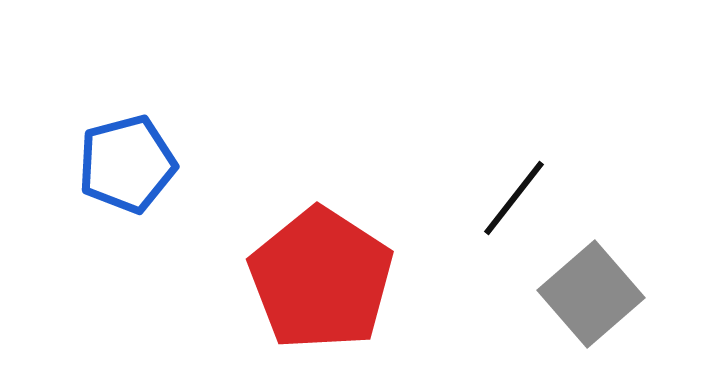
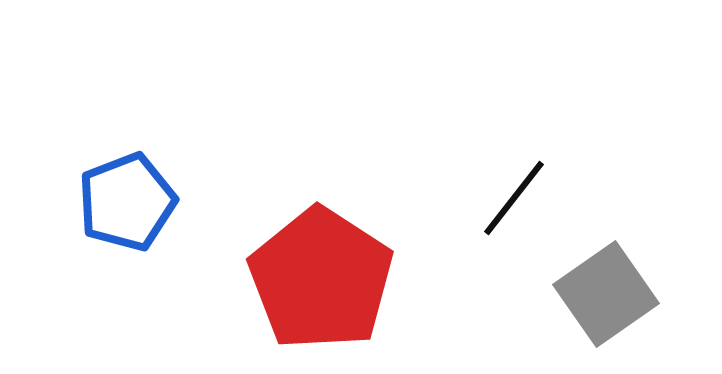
blue pentagon: moved 38 px down; rotated 6 degrees counterclockwise
gray square: moved 15 px right; rotated 6 degrees clockwise
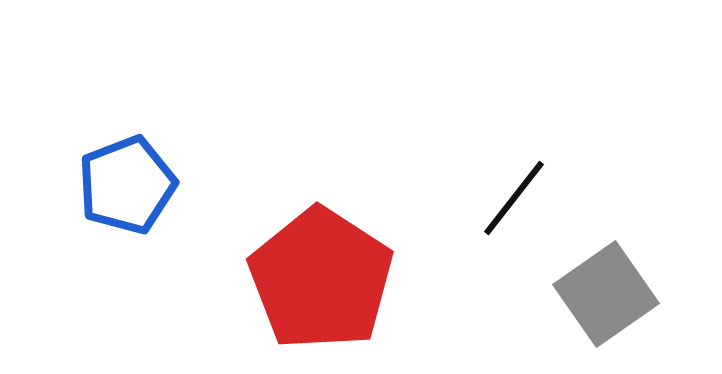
blue pentagon: moved 17 px up
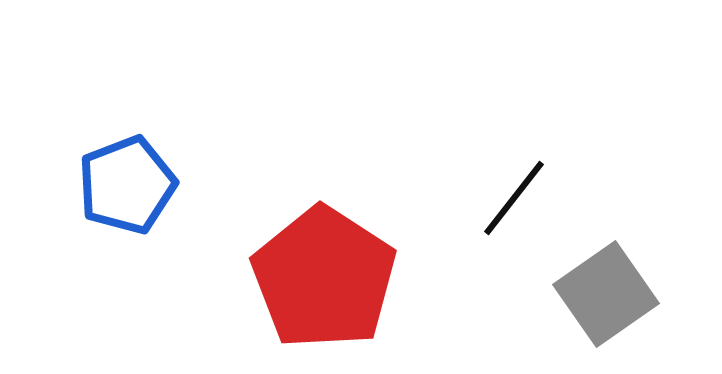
red pentagon: moved 3 px right, 1 px up
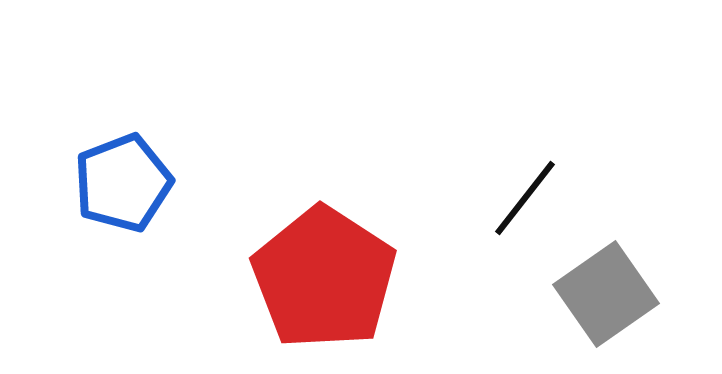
blue pentagon: moved 4 px left, 2 px up
black line: moved 11 px right
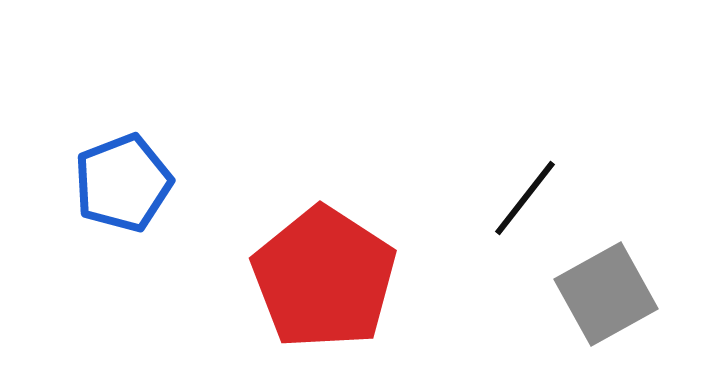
gray square: rotated 6 degrees clockwise
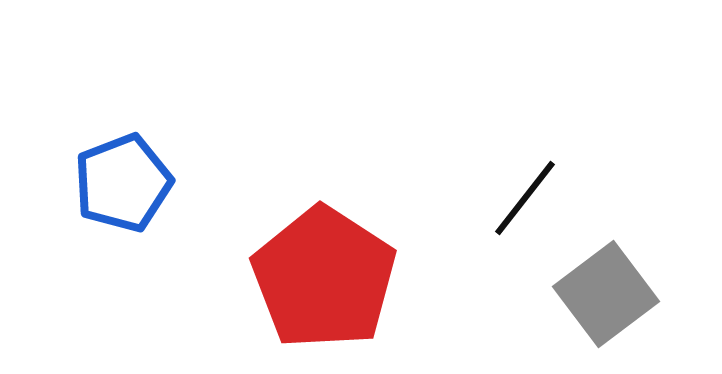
gray square: rotated 8 degrees counterclockwise
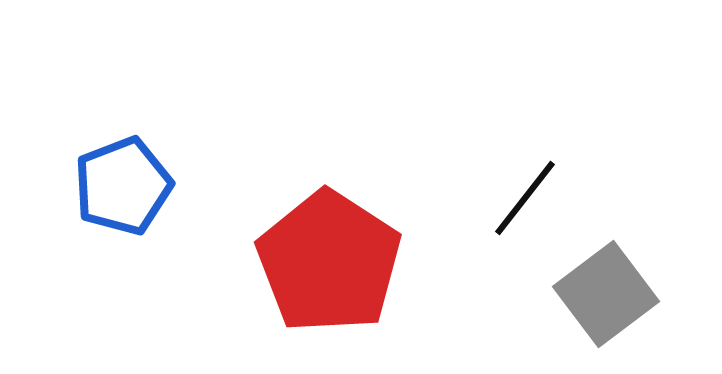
blue pentagon: moved 3 px down
red pentagon: moved 5 px right, 16 px up
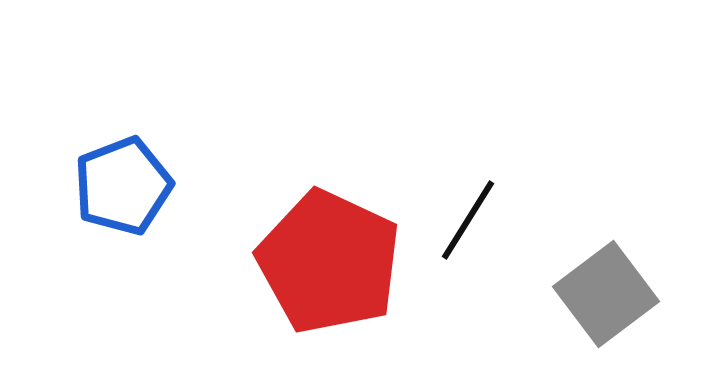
black line: moved 57 px left, 22 px down; rotated 6 degrees counterclockwise
red pentagon: rotated 8 degrees counterclockwise
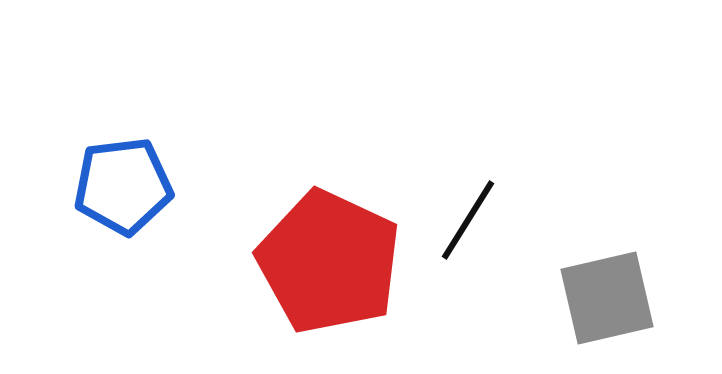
blue pentagon: rotated 14 degrees clockwise
gray square: moved 1 px right, 4 px down; rotated 24 degrees clockwise
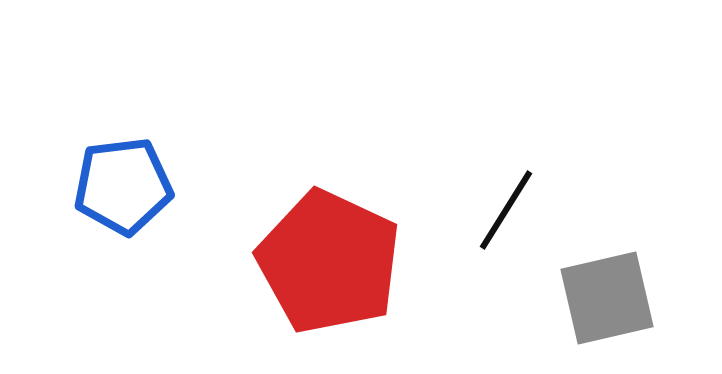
black line: moved 38 px right, 10 px up
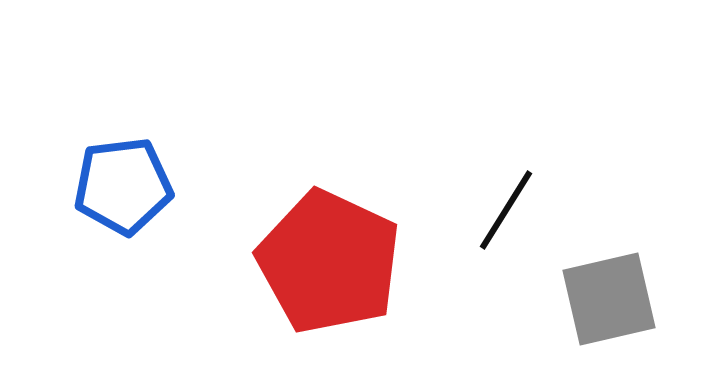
gray square: moved 2 px right, 1 px down
